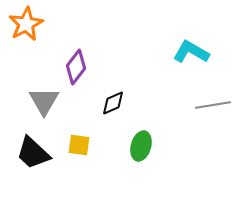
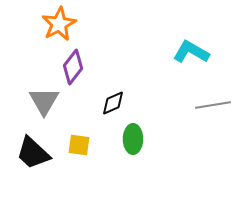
orange star: moved 33 px right
purple diamond: moved 3 px left
green ellipse: moved 8 px left, 7 px up; rotated 16 degrees counterclockwise
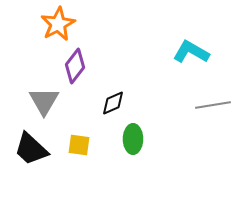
orange star: moved 1 px left
purple diamond: moved 2 px right, 1 px up
black trapezoid: moved 2 px left, 4 px up
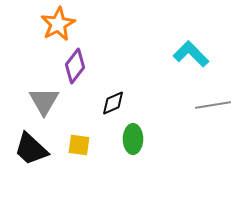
cyan L-shape: moved 2 px down; rotated 15 degrees clockwise
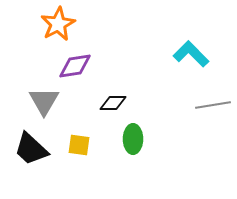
purple diamond: rotated 44 degrees clockwise
black diamond: rotated 24 degrees clockwise
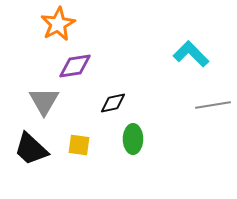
black diamond: rotated 12 degrees counterclockwise
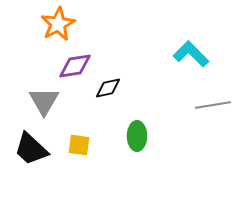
black diamond: moved 5 px left, 15 px up
green ellipse: moved 4 px right, 3 px up
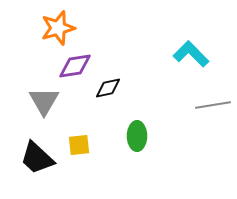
orange star: moved 4 px down; rotated 12 degrees clockwise
yellow square: rotated 15 degrees counterclockwise
black trapezoid: moved 6 px right, 9 px down
